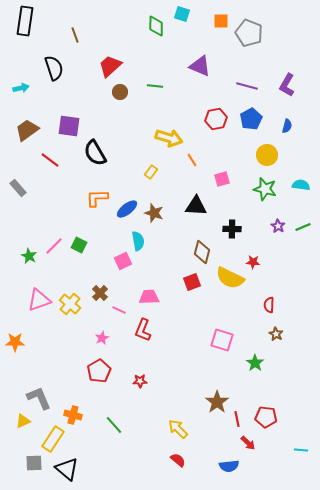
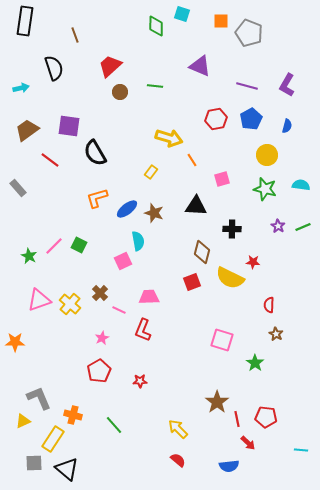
orange L-shape at (97, 198): rotated 15 degrees counterclockwise
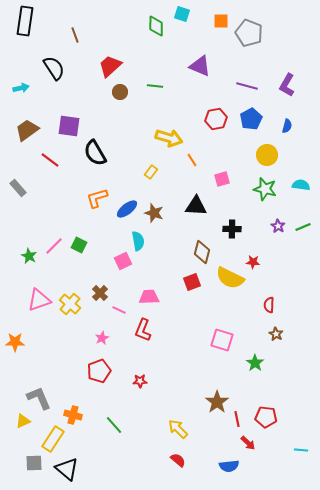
black semicircle at (54, 68): rotated 15 degrees counterclockwise
red pentagon at (99, 371): rotated 10 degrees clockwise
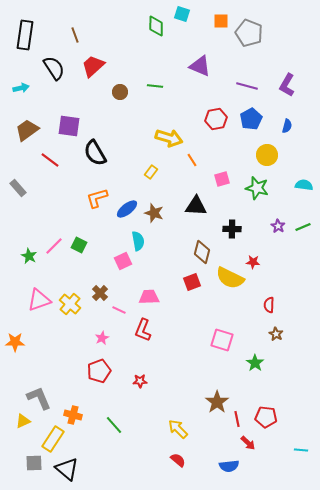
black rectangle at (25, 21): moved 14 px down
red trapezoid at (110, 66): moved 17 px left
cyan semicircle at (301, 185): moved 3 px right
green star at (265, 189): moved 8 px left, 1 px up
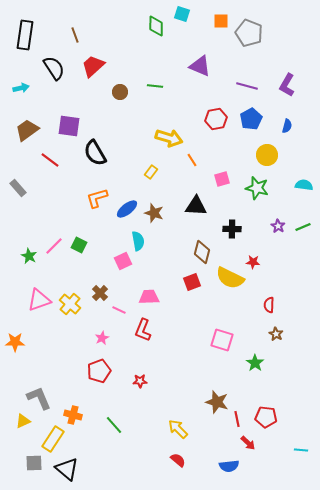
brown star at (217, 402): rotated 20 degrees counterclockwise
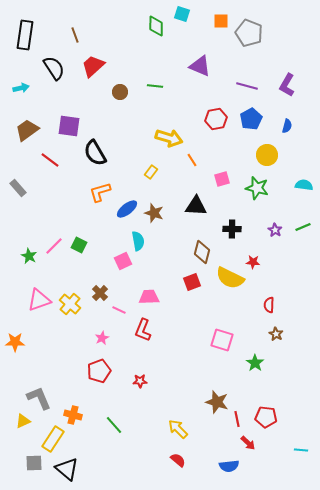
orange L-shape at (97, 198): moved 3 px right, 6 px up
purple star at (278, 226): moved 3 px left, 4 px down
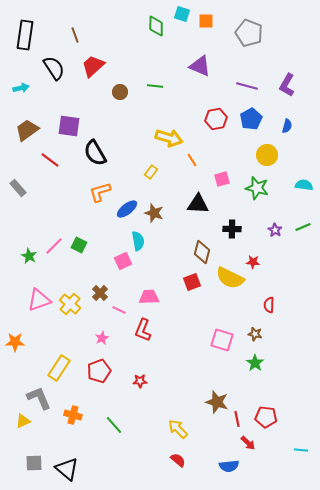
orange square at (221, 21): moved 15 px left
black triangle at (196, 206): moved 2 px right, 2 px up
brown star at (276, 334): moved 21 px left; rotated 16 degrees counterclockwise
yellow rectangle at (53, 439): moved 6 px right, 71 px up
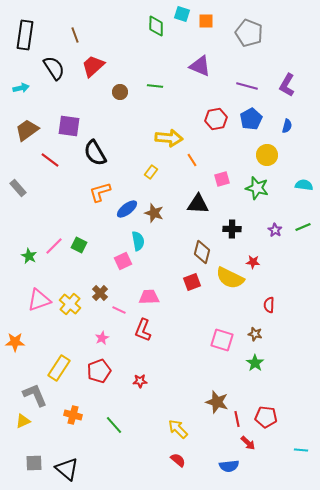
yellow arrow at (169, 138): rotated 12 degrees counterclockwise
gray L-shape at (39, 398): moved 4 px left, 3 px up
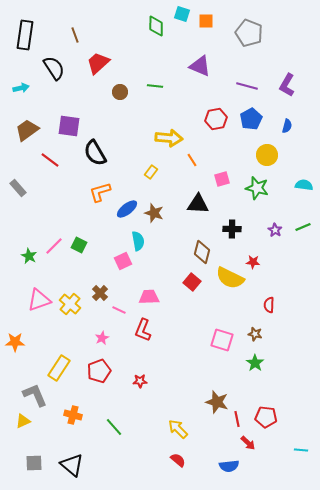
red trapezoid at (93, 66): moved 5 px right, 3 px up
red square at (192, 282): rotated 30 degrees counterclockwise
green line at (114, 425): moved 2 px down
black triangle at (67, 469): moved 5 px right, 4 px up
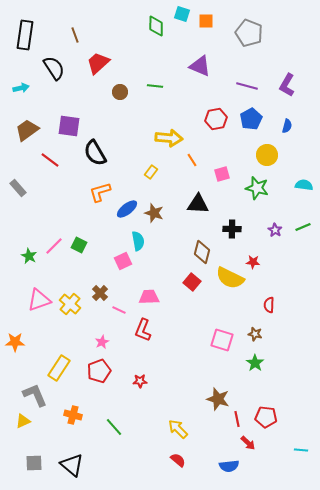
pink square at (222, 179): moved 5 px up
pink star at (102, 338): moved 4 px down
brown star at (217, 402): moved 1 px right, 3 px up
